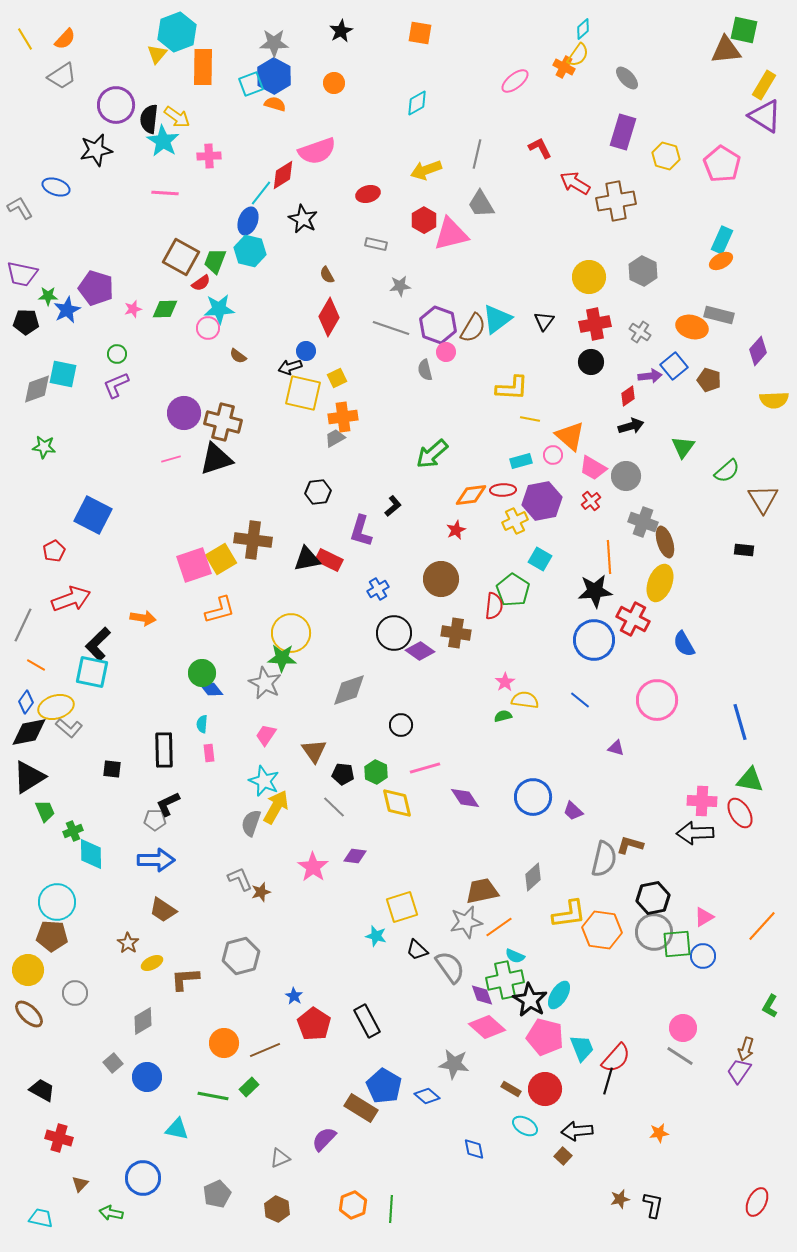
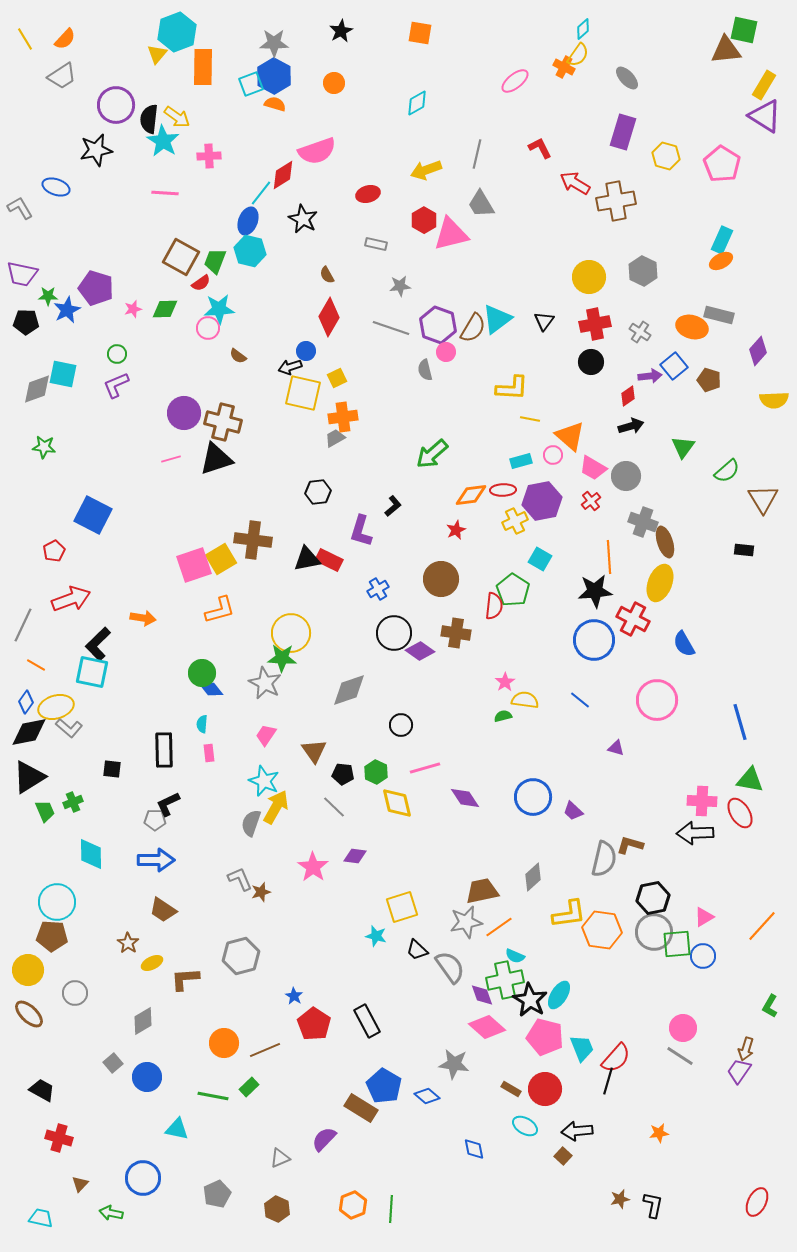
green cross at (73, 831): moved 29 px up
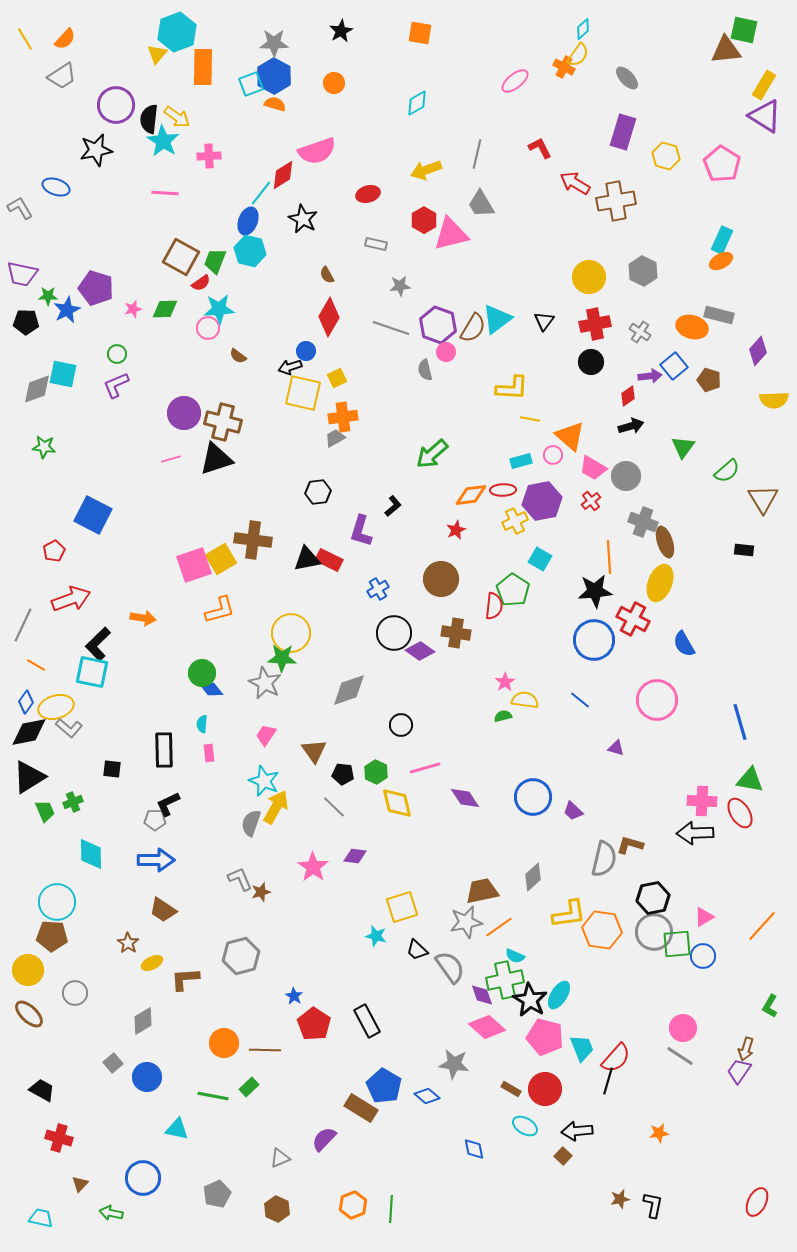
brown line at (265, 1050): rotated 24 degrees clockwise
